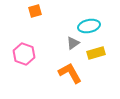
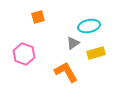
orange square: moved 3 px right, 6 px down
orange L-shape: moved 4 px left, 1 px up
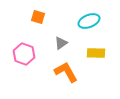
orange square: rotated 32 degrees clockwise
cyan ellipse: moved 5 px up; rotated 10 degrees counterclockwise
gray triangle: moved 12 px left
yellow rectangle: rotated 18 degrees clockwise
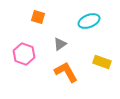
gray triangle: moved 1 px left, 1 px down
yellow rectangle: moved 6 px right, 9 px down; rotated 18 degrees clockwise
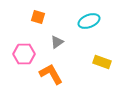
gray triangle: moved 3 px left, 2 px up
pink hexagon: rotated 20 degrees counterclockwise
orange L-shape: moved 15 px left, 2 px down
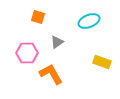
pink hexagon: moved 3 px right, 1 px up
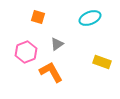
cyan ellipse: moved 1 px right, 3 px up
gray triangle: moved 2 px down
pink hexagon: moved 1 px left, 1 px up; rotated 20 degrees counterclockwise
orange L-shape: moved 2 px up
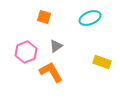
orange square: moved 6 px right
gray triangle: moved 1 px left, 2 px down
